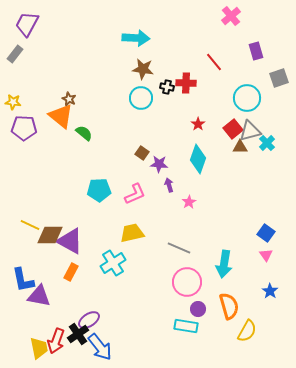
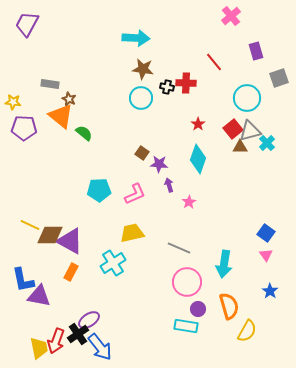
gray rectangle at (15, 54): moved 35 px right, 30 px down; rotated 60 degrees clockwise
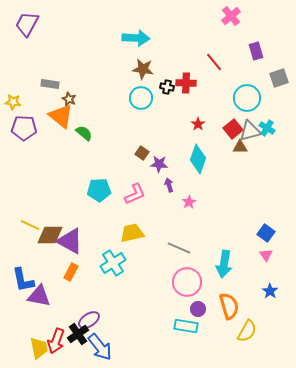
cyan cross at (267, 143): moved 15 px up; rotated 14 degrees counterclockwise
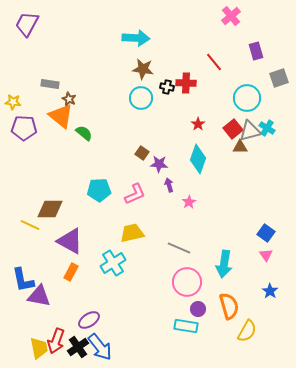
brown diamond at (50, 235): moved 26 px up
black cross at (78, 334): moved 13 px down
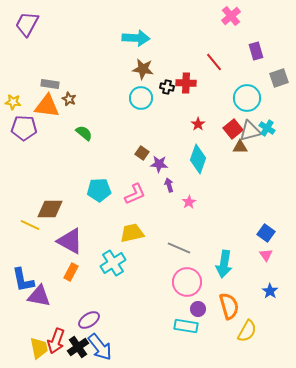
orange triangle at (61, 116): moved 14 px left, 10 px up; rotated 32 degrees counterclockwise
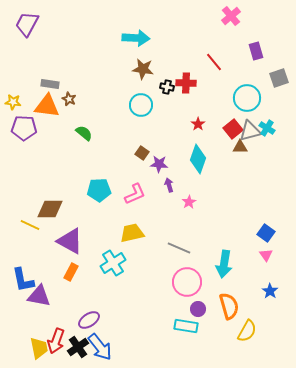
cyan circle at (141, 98): moved 7 px down
